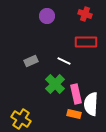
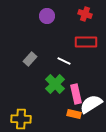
gray rectangle: moved 1 px left, 2 px up; rotated 24 degrees counterclockwise
white semicircle: rotated 55 degrees clockwise
yellow cross: rotated 30 degrees counterclockwise
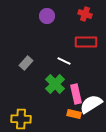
gray rectangle: moved 4 px left, 4 px down
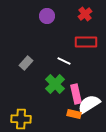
red cross: rotated 32 degrees clockwise
white semicircle: moved 2 px left
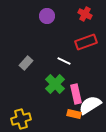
red cross: rotated 24 degrees counterclockwise
red rectangle: rotated 20 degrees counterclockwise
white semicircle: moved 1 px right, 1 px down
yellow cross: rotated 18 degrees counterclockwise
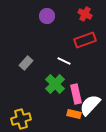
red rectangle: moved 1 px left, 2 px up
white semicircle: rotated 15 degrees counterclockwise
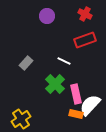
orange rectangle: moved 2 px right
yellow cross: rotated 18 degrees counterclockwise
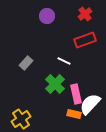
red cross: rotated 24 degrees clockwise
white semicircle: moved 1 px up
orange rectangle: moved 2 px left
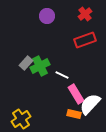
white line: moved 2 px left, 14 px down
green cross: moved 15 px left, 18 px up; rotated 18 degrees clockwise
pink rectangle: rotated 18 degrees counterclockwise
